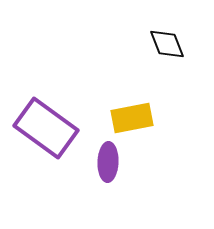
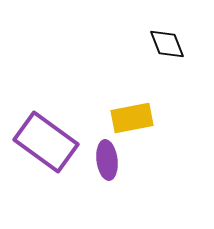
purple rectangle: moved 14 px down
purple ellipse: moved 1 px left, 2 px up; rotated 9 degrees counterclockwise
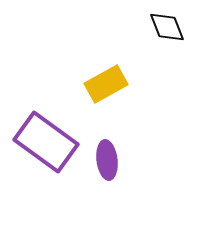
black diamond: moved 17 px up
yellow rectangle: moved 26 px left, 34 px up; rotated 18 degrees counterclockwise
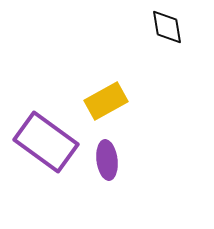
black diamond: rotated 12 degrees clockwise
yellow rectangle: moved 17 px down
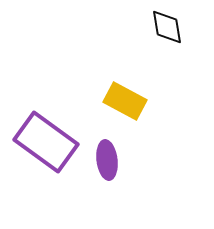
yellow rectangle: moved 19 px right; rotated 57 degrees clockwise
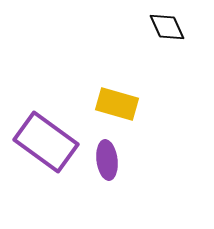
black diamond: rotated 15 degrees counterclockwise
yellow rectangle: moved 8 px left, 3 px down; rotated 12 degrees counterclockwise
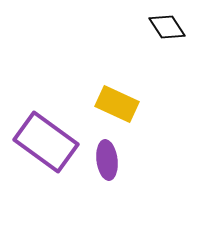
black diamond: rotated 9 degrees counterclockwise
yellow rectangle: rotated 9 degrees clockwise
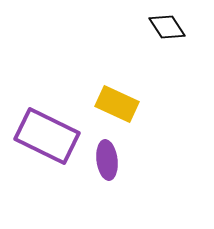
purple rectangle: moved 1 px right, 6 px up; rotated 10 degrees counterclockwise
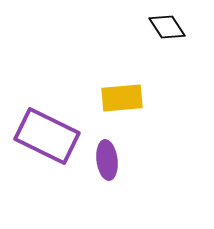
yellow rectangle: moved 5 px right, 6 px up; rotated 30 degrees counterclockwise
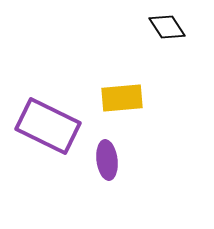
purple rectangle: moved 1 px right, 10 px up
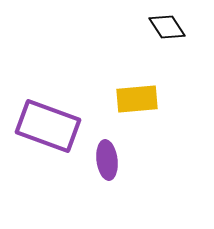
yellow rectangle: moved 15 px right, 1 px down
purple rectangle: rotated 6 degrees counterclockwise
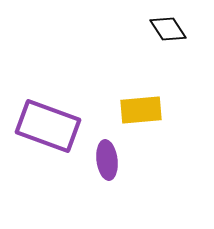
black diamond: moved 1 px right, 2 px down
yellow rectangle: moved 4 px right, 11 px down
